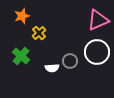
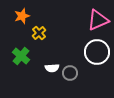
gray circle: moved 12 px down
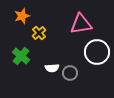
pink triangle: moved 17 px left, 4 px down; rotated 15 degrees clockwise
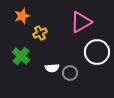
pink triangle: moved 2 px up; rotated 20 degrees counterclockwise
yellow cross: moved 1 px right; rotated 16 degrees clockwise
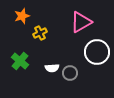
green cross: moved 1 px left, 5 px down
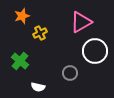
white circle: moved 2 px left, 1 px up
white semicircle: moved 14 px left, 19 px down; rotated 16 degrees clockwise
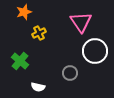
orange star: moved 2 px right, 4 px up
pink triangle: rotated 35 degrees counterclockwise
yellow cross: moved 1 px left
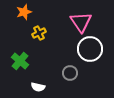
white circle: moved 5 px left, 2 px up
